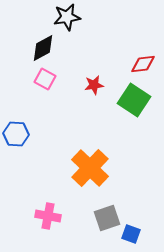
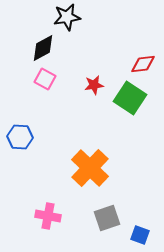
green square: moved 4 px left, 2 px up
blue hexagon: moved 4 px right, 3 px down
blue square: moved 9 px right, 1 px down
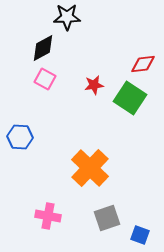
black star: rotated 8 degrees clockwise
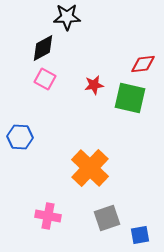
green square: rotated 20 degrees counterclockwise
blue square: rotated 30 degrees counterclockwise
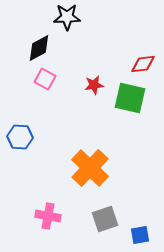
black diamond: moved 4 px left
gray square: moved 2 px left, 1 px down
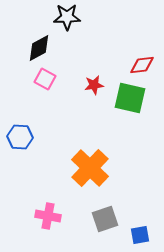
red diamond: moved 1 px left, 1 px down
